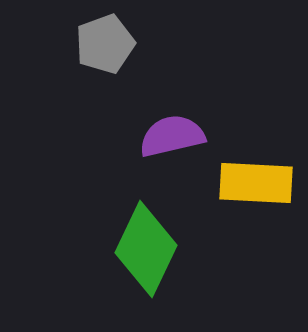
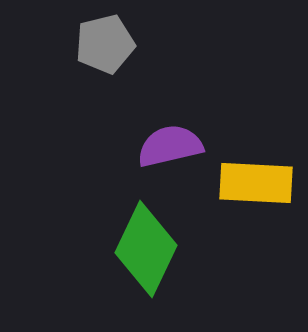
gray pentagon: rotated 6 degrees clockwise
purple semicircle: moved 2 px left, 10 px down
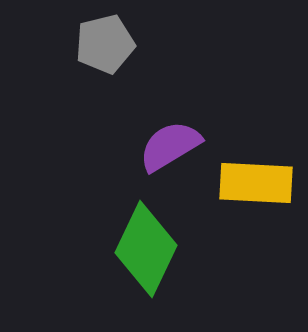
purple semicircle: rotated 18 degrees counterclockwise
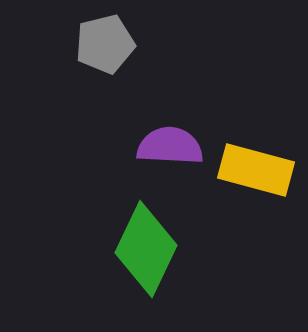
purple semicircle: rotated 34 degrees clockwise
yellow rectangle: moved 13 px up; rotated 12 degrees clockwise
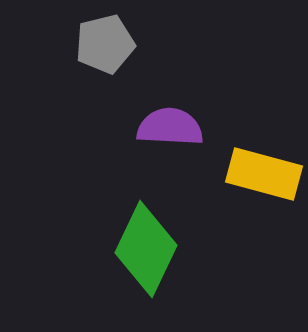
purple semicircle: moved 19 px up
yellow rectangle: moved 8 px right, 4 px down
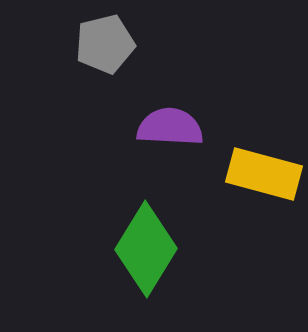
green diamond: rotated 6 degrees clockwise
